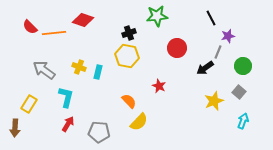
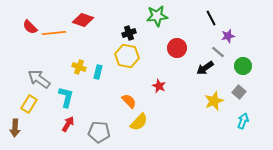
gray line: rotated 72 degrees counterclockwise
gray arrow: moved 5 px left, 9 px down
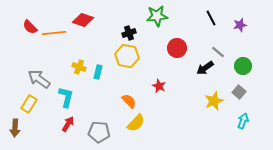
purple star: moved 12 px right, 11 px up
yellow semicircle: moved 3 px left, 1 px down
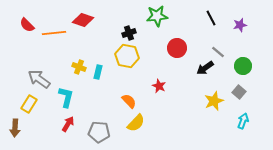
red semicircle: moved 3 px left, 2 px up
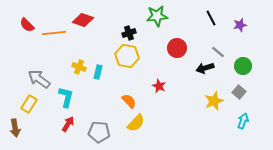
black arrow: rotated 18 degrees clockwise
brown arrow: rotated 12 degrees counterclockwise
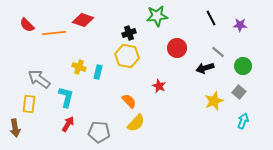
purple star: rotated 16 degrees clockwise
yellow rectangle: rotated 24 degrees counterclockwise
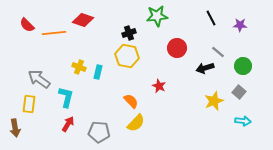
orange semicircle: moved 2 px right
cyan arrow: rotated 77 degrees clockwise
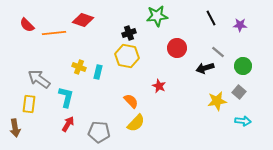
yellow star: moved 3 px right; rotated 12 degrees clockwise
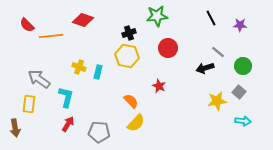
orange line: moved 3 px left, 3 px down
red circle: moved 9 px left
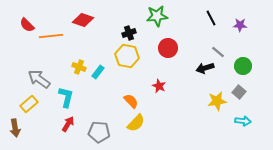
cyan rectangle: rotated 24 degrees clockwise
yellow rectangle: rotated 42 degrees clockwise
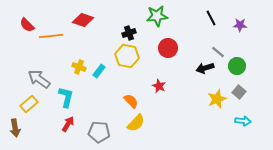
green circle: moved 6 px left
cyan rectangle: moved 1 px right, 1 px up
yellow star: moved 2 px up; rotated 12 degrees counterclockwise
